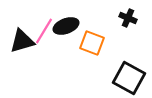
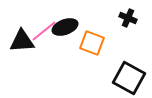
black ellipse: moved 1 px left, 1 px down
pink line: rotated 20 degrees clockwise
black triangle: rotated 12 degrees clockwise
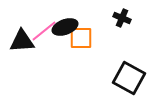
black cross: moved 6 px left
orange square: moved 11 px left, 5 px up; rotated 20 degrees counterclockwise
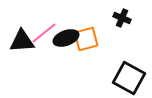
black ellipse: moved 1 px right, 11 px down
pink line: moved 2 px down
orange square: moved 5 px right, 1 px down; rotated 15 degrees counterclockwise
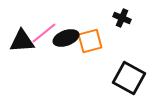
orange square: moved 4 px right, 2 px down
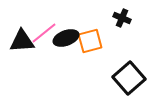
black square: rotated 20 degrees clockwise
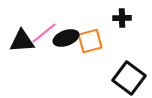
black cross: rotated 24 degrees counterclockwise
black square: rotated 12 degrees counterclockwise
